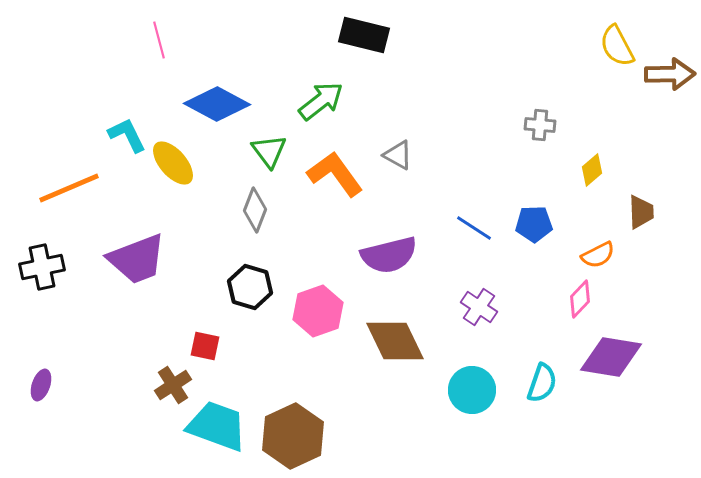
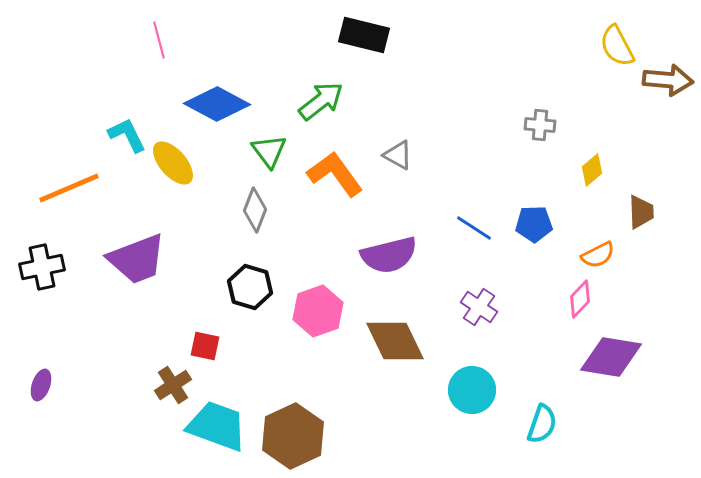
brown arrow: moved 2 px left, 6 px down; rotated 6 degrees clockwise
cyan semicircle: moved 41 px down
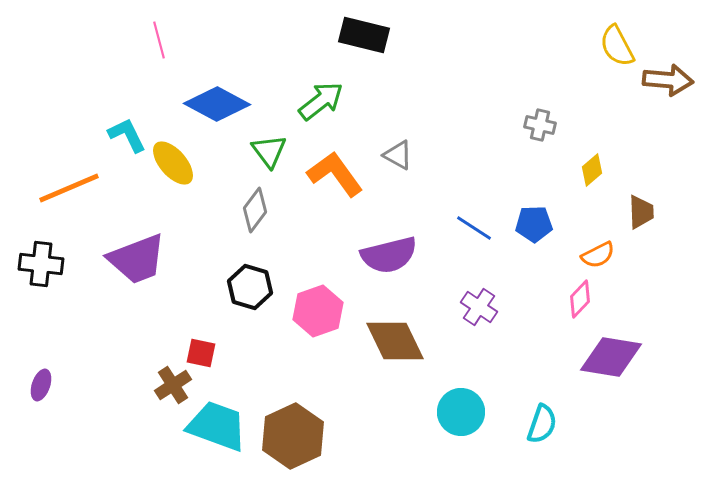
gray cross: rotated 8 degrees clockwise
gray diamond: rotated 15 degrees clockwise
black cross: moved 1 px left, 3 px up; rotated 18 degrees clockwise
red square: moved 4 px left, 7 px down
cyan circle: moved 11 px left, 22 px down
